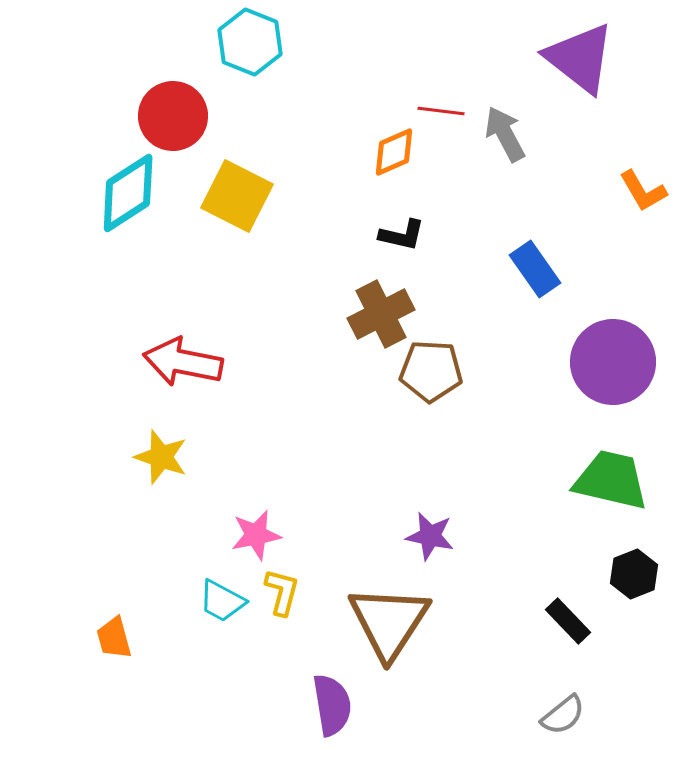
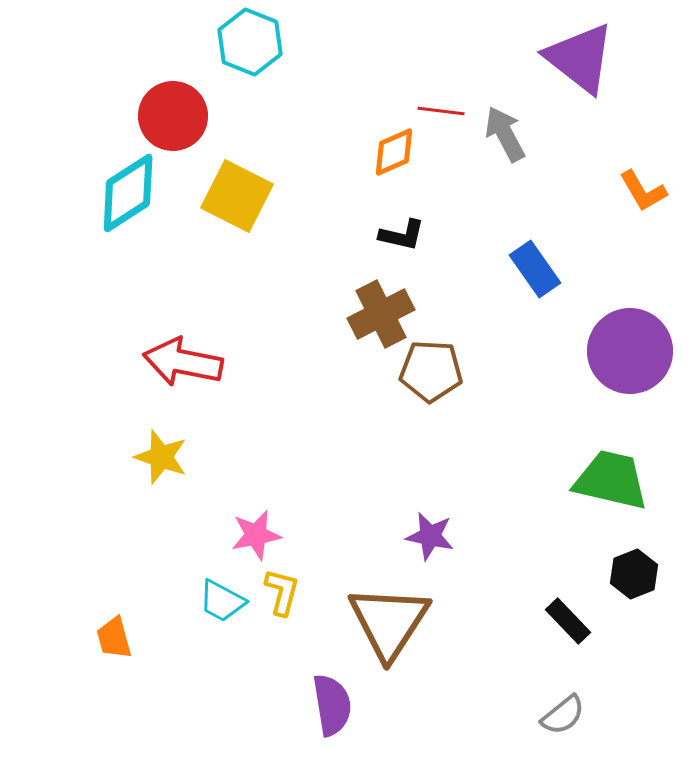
purple circle: moved 17 px right, 11 px up
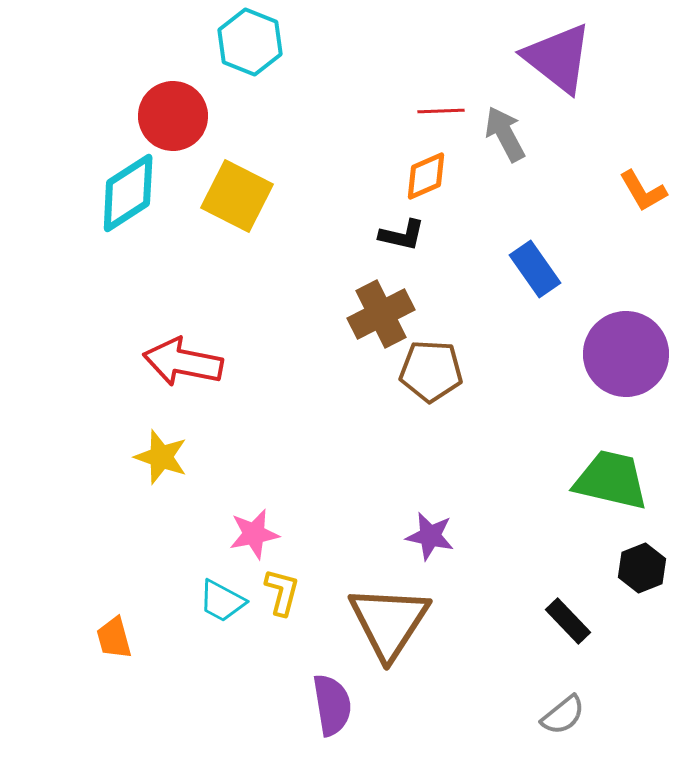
purple triangle: moved 22 px left
red line: rotated 9 degrees counterclockwise
orange diamond: moved 32 px right, 24 px down
purple circle: moved 4 px left, 3 px down
pink star: moved 2 px left, 1 px up
black hexagon: moved 8 px right, 6 px up
